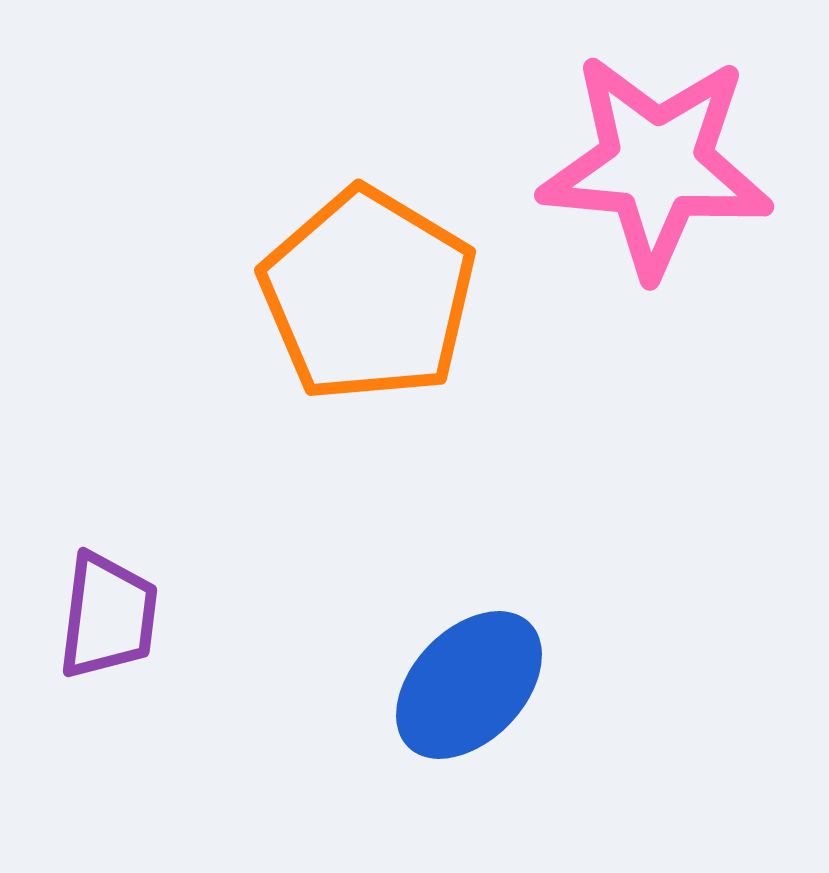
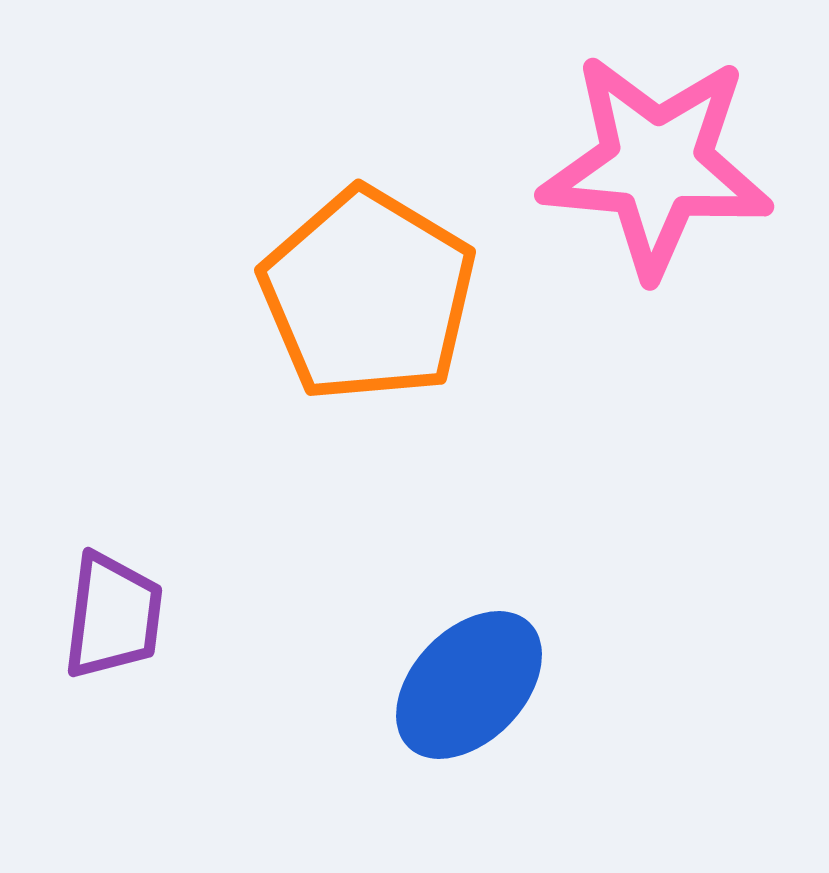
purple trapezoid: moved 5 px right
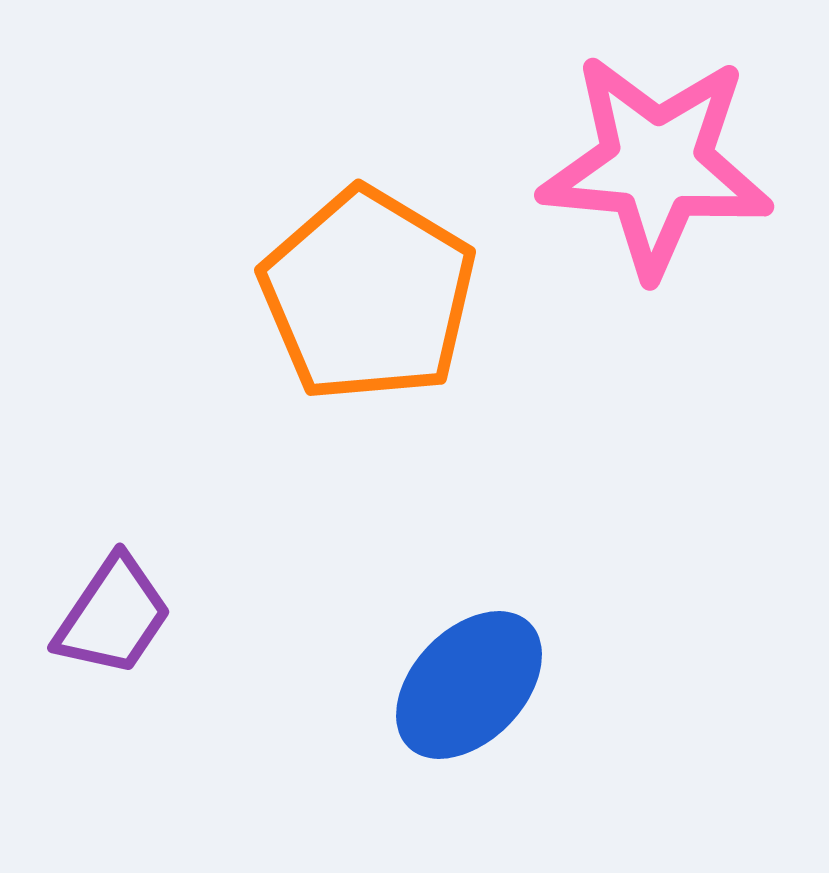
purple trapezoid: rotated 27 degrees clockwise
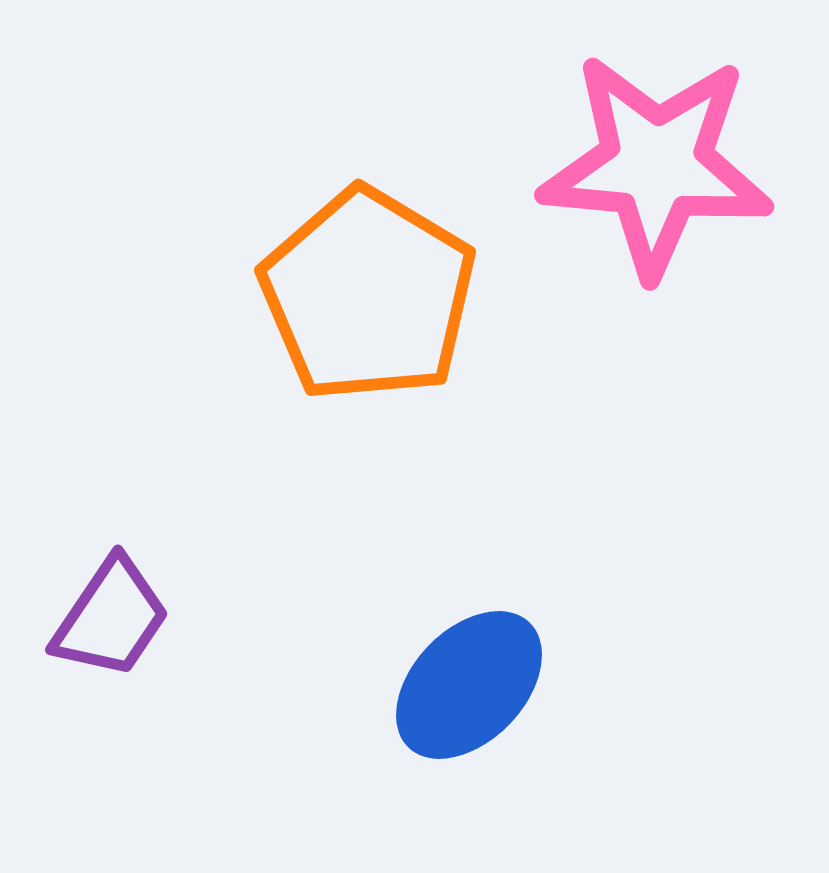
purple trapezoid: moved 2 px left, 2 px down
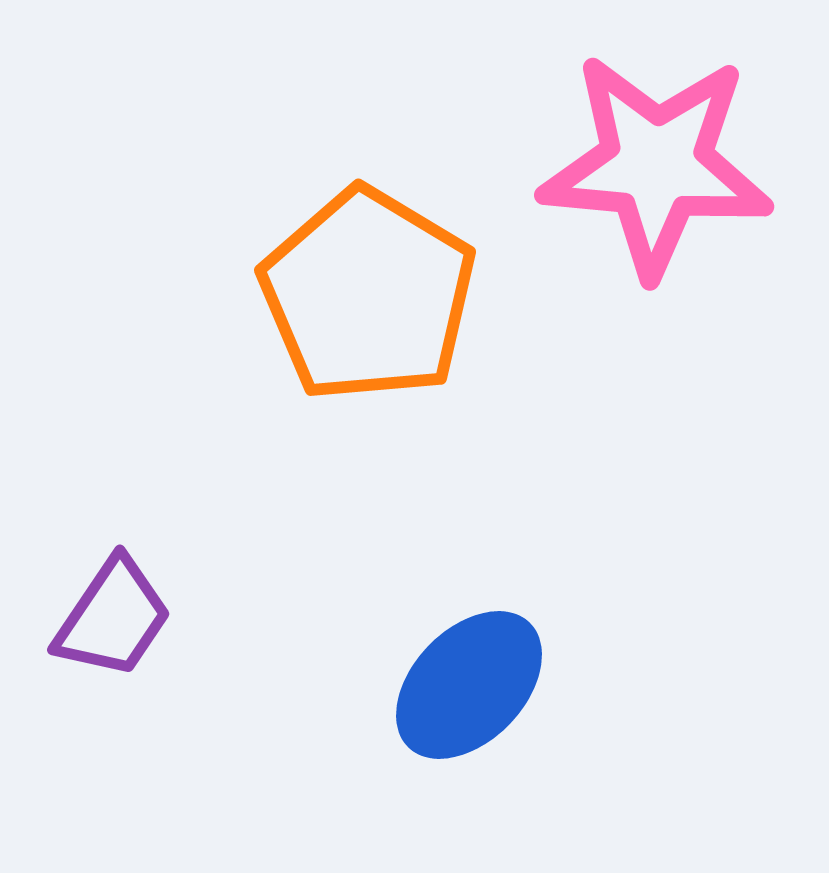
purple trapezoid: moved 2 px right
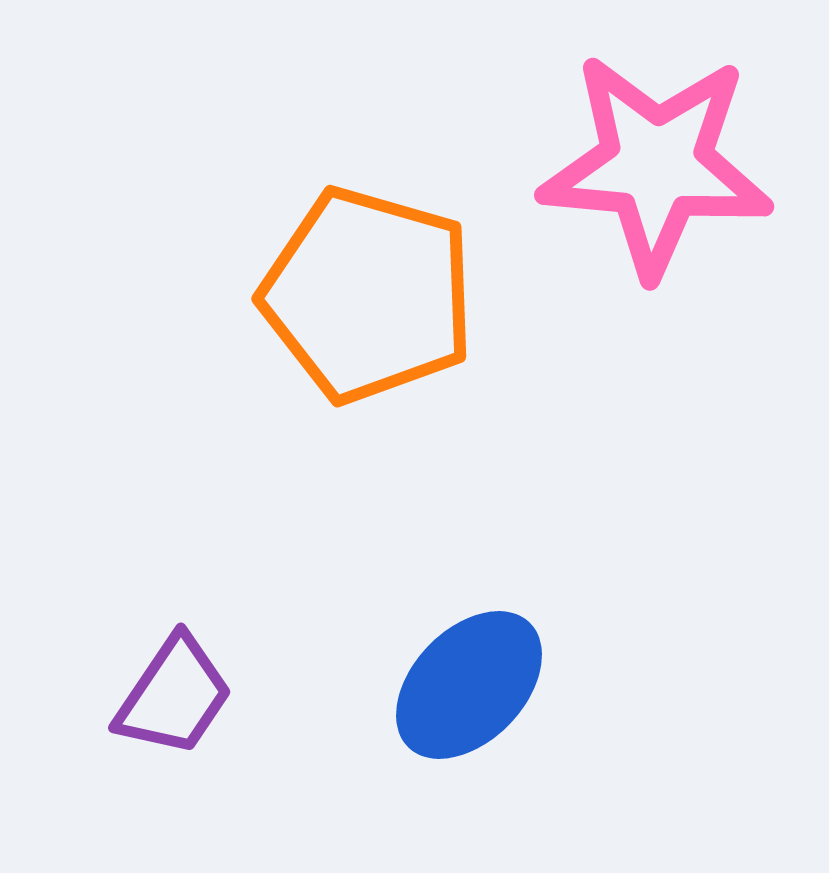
orange pentagon: rotated 15 degrees counterclockwise
purple trapezoid: moved 61 px right, 78 px down
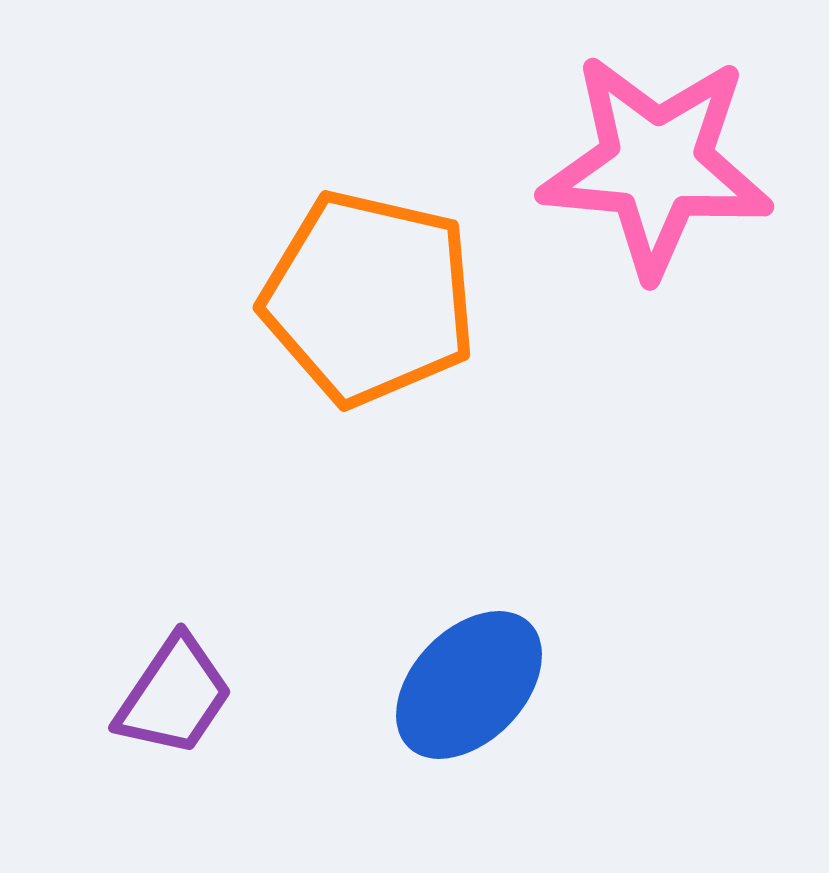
orange pentagon: moved 1 px right, 3 px down; rotated 3 degrees counterclockwise
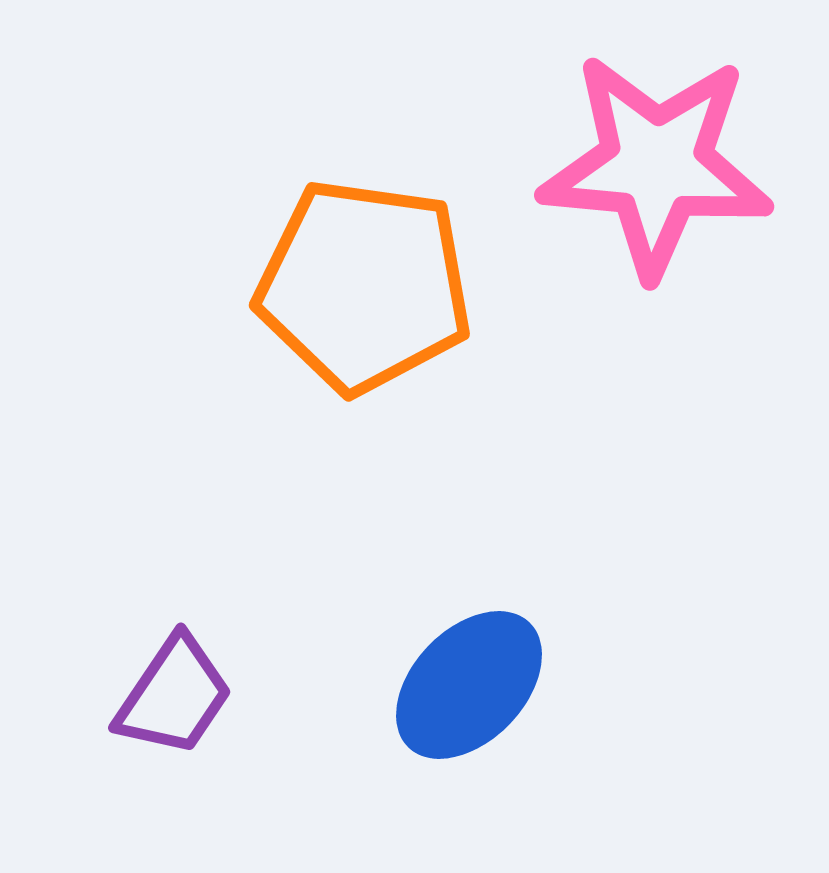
orange pentagon: moved 5 px left, 12 px up; rotated 5 degrees counterclockwise
